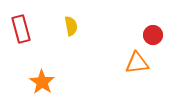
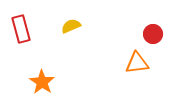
yellow semicircle: rotated 102 degrees counterclockwise
red circle: moved 1 px up
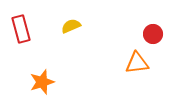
orange star: rotated 20 degrees clockwise
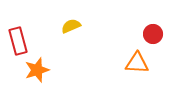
red rectangle: moved 3 px left, 12 px down
orange triangle: rotated 10 degrees clockwise
orange star: moved 5 px left, 12 px up
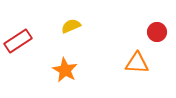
red circle: moved 4 px right, 2 px up
red rectangle: rotated 72 degrees clockwise
orange star: moved 28 px right; rotated 25 degrees counterclockwise
